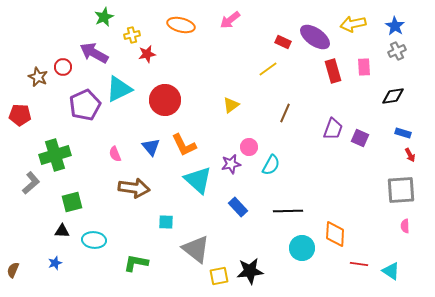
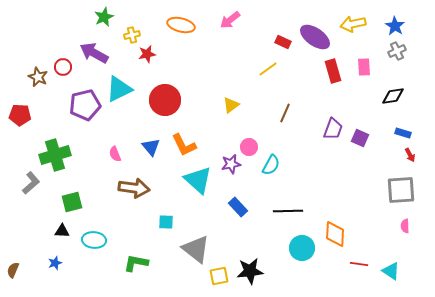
purple pentagon at (85, 105): rotated 12 degrees clockwise
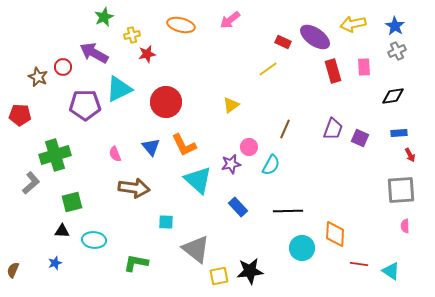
red circle at (165, 100): moved 1 px right, 2 px down
purple pentagon at (85, 105): rotated 12 degrees clockwise
brown line at (285, 113): moved 16 px down
blue rectangle at (403, 133): moved 4 px left; rotated 21 degrees counterclockwise
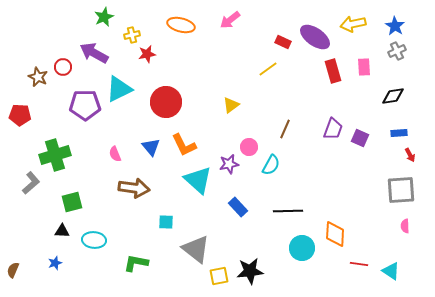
purple star at (231, 164): moved 2 px left
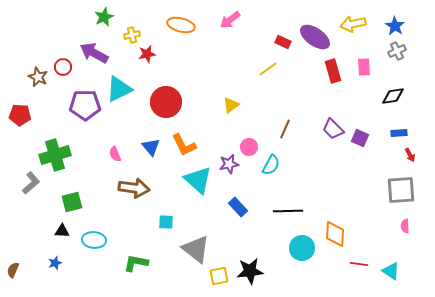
purple trapezoid at (333, 129): rotated 115 degrees clockwise
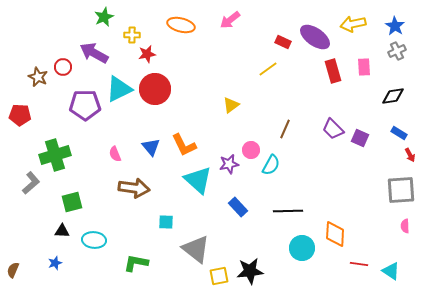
yellow cross at (132, 35): rotated 14 degrees clockwise
red circle at (166, 102): moved 11 px left, 13 px up
blue rectangle at (399, 133): rotated 35 degrees clockwise
pink circle at (249, 147): moved 2 px right, 3 px down
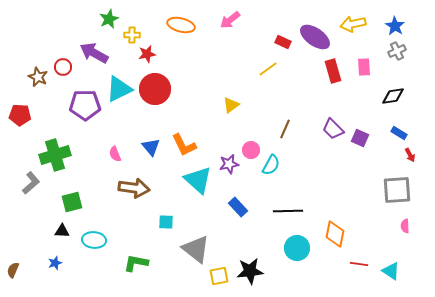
green star at (104, 17): moved 5 px right, 2 px down
gray square at (401, 190): moved 4 px left
orange diamond at (335, 234): rotated 8 degrees clockwise
cyan circle at (302, 248): moved 5 px left
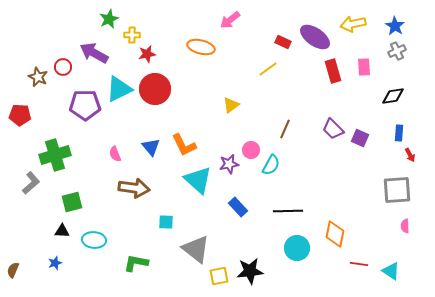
orange ellipse at (181, 25): moved 20 px right, 22 px down
blue rectangle at (399, 133): rotated 63 degrees clockwise
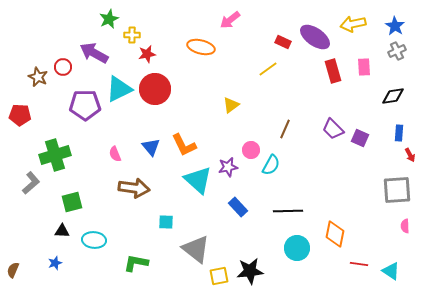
purple star at (229, 164): moved 1 px left, 3 px down
